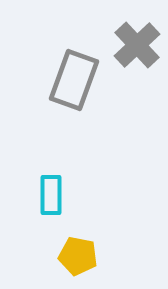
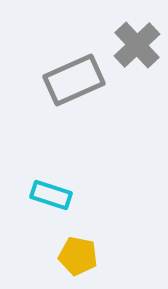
gray rectangle: rotated 46 degrees clockwise
cyan rectangle: rotated 72 degrees counterclockwise
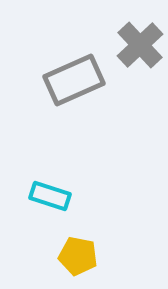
gray cross: moved 3 px right
cyan rectangle: moved 1 px left, 1 px down
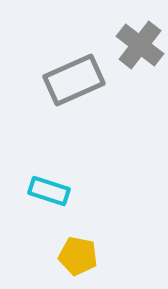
gray cross: rotated 9 degrees counterclockwise
cyan rectangle: moved 1 px left, 5 px up
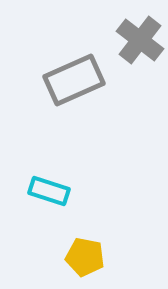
gray cross: moved 5 px up
yellow pentagon: moved 7 px right, 1 px down
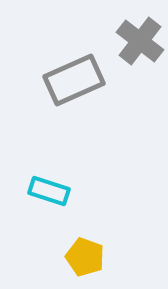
gray cross: moved 1 px down
yellow pentagon: rotated 9 degrees clockwise
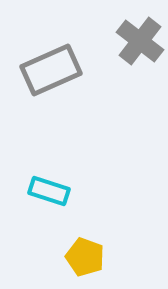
gray rectangle: moved 23 px left, 10 px up
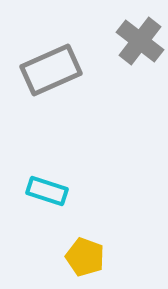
cyan rectangle: moved 2 px left
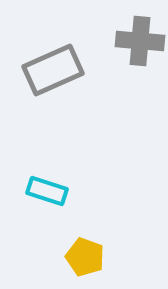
gray cross: rotated 33 degrees counterclockwise
gray rectangle: moved 2 px right
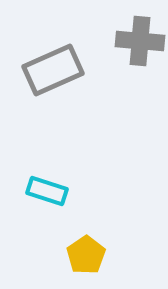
yellow pentagon: moved 1 px right, 2 px up; rotated 18 degrees clockwise
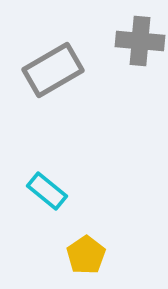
gray rectangle: rotated 6 degrees counterclockwise
cyan rectangle: rotated 21 degrees clockwise
